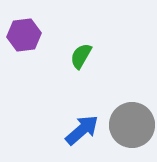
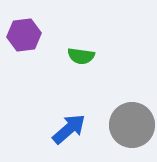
green semicircle: rotated 112 degrees counterclockwise
blue arrow: moved 13 px left, 1 px up
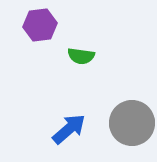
purple hexagon: moved 16 px right, 10 px up
gray circle: moved 2 px up
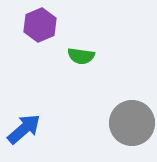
purple hexagon: rotated 16 degrees counterclockwise
blue arrow: moved 45 px left
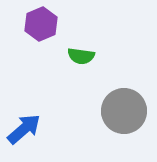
purple hexagon: moved 1 px right, 1 px up
gray circle: moved 8 px left, 12 px up
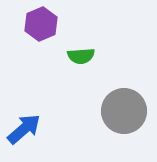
green semicircle: rotated 12 degrees counterclockwise
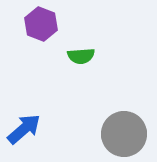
purple hexagon: rotated 16 degrees counterclockwise
gray circle: moved 23 px down
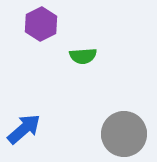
purple hexagon: rotated 12 degrees clockwise
green semicircle: moved 2 px right
